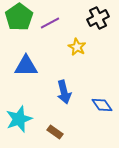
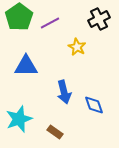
black cross: moved 1 px right, 1 px down
blue diamond: moved 8 px left; rotated 15 degrees clockwise
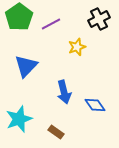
purple line: moved 1 px right, 1 px down
yellow star: rotated 24 degrees clockwise
blue triangle: rotated 45 degrees counterclockwise
blue diamond: moved 1 px right; rotated 15 degrees counterclockwise
brown rectangle: moved 1 px right
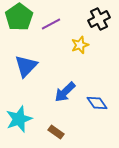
yellow star: moved 3 px right, 2 px up
blue arrow: moved 1 px right; rotated 60 degrees clockwise
blue diamond: moved 2 px right, 2 px up
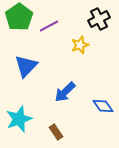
purple line: moved 2 px left, 2 px down
blue diamond: moved 6 px right, 3 px down
brown rectangle: rotated 21 degrees clockwise
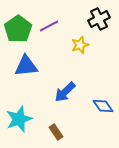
green pentagon: moved 1 px left, 12 px down
blue triangle: rotated 40 degrees clockwise
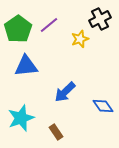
black cross: moved 1 px right
purple line: moved 1 px up; rotated 12 degrees counterclockwise
yellow star: moved 6 px up
cyan star: moved 2 px right, 1 px up
